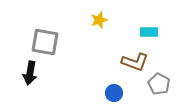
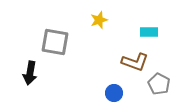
gray square: moved 10 px right
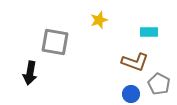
blue circle: moved 17 px right, 1 px down
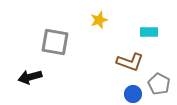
brown L-shape: moved 5 px left
black arrow: moved 4 px down; rotated 65 degrees clockwise
blue circle: moved 2 px right
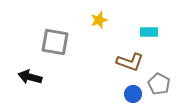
black arrow: rotated 30 degrees clockwise
